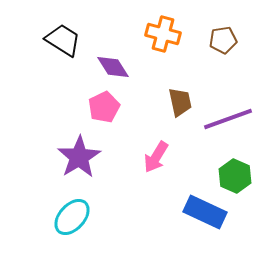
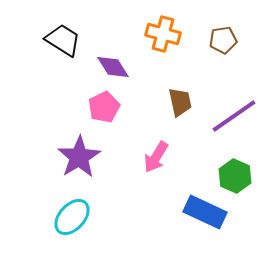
purple line: moved 6 px right, 3 px up; rotated 15 degrees counterclockwise
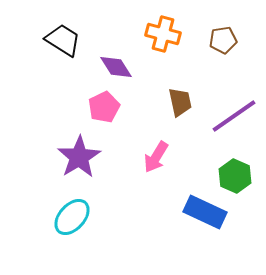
purple diamond: moved 3 px right
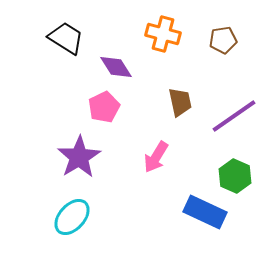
black trapezoid: moved 3 px right, 2 px up
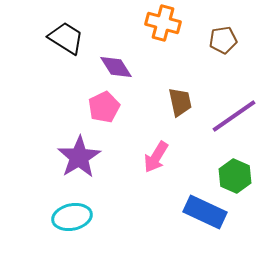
orange cross: moved 11 px up
cyan ellipse: rotated 36 degrees clockwise
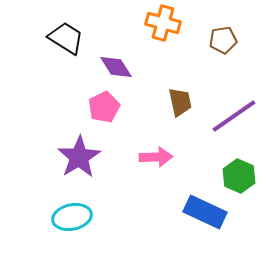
pink arrow: rotated 124 degrees counterclockwise
green hexagon: moved 4 px right
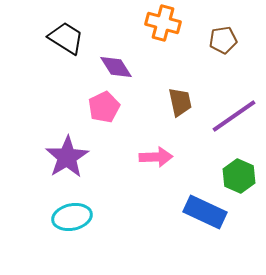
purple star: moved 12 px left
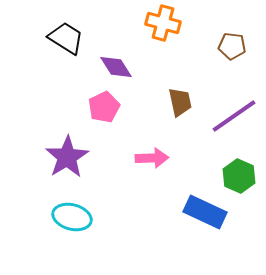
brown pentagon: moved 9 px right, 6 px down; rotated 16 degrees clockwise
pink arrow: moved 4 px left, 1 px down
cyan ellipse: rotated 27 degrees clockwise
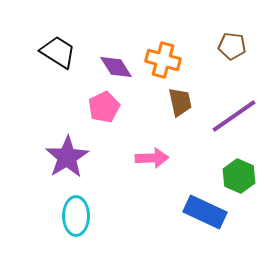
orange cross: moved 37 px down
black trapezoid: moved 8 px left, 14 px down
cyan ellipse: moved 4 px right, 1 px up; rotated 75 degrees clockwise
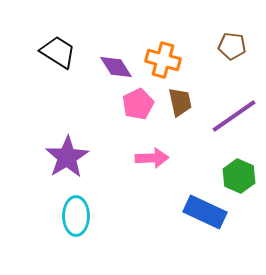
pink pentagon: moved 34 px right, 3 px up
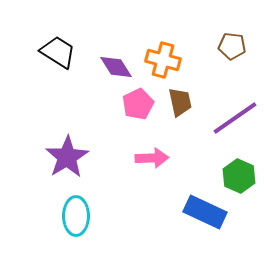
purple line: moved 1 px right, 2 px down
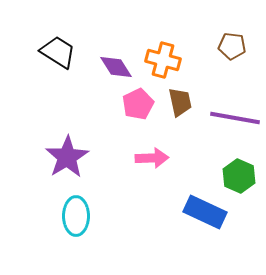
purple line: rotated 45 degrees clockwise
